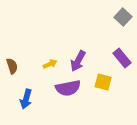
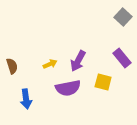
blue arrow: rotated 24 degrees counterclockwise
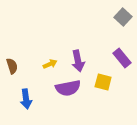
purple arrow: rotated 40 degrees counterclockwise
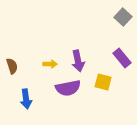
yellow arrow: rotated 24 degrees clockwise
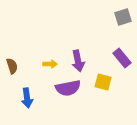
gray square: rotated 30 degrees clockwise
blue arrow: moved 1 px right, 1 px up
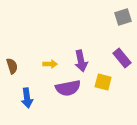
purple arrow: moved 3 px right
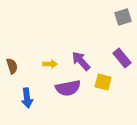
purple arrow: rotated 150 degrees clockwise
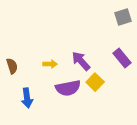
yellow square: moved 8 px left; rotated 30 degrees clockwise
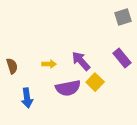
yellow arrow: moved 1 px left
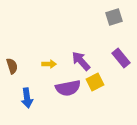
gray square: moved 9 px left
purple rectangle: moved 1 px left
yellow square: rotated 18 degrees clockwise
